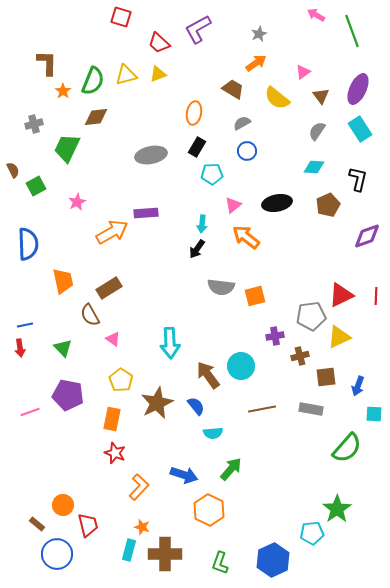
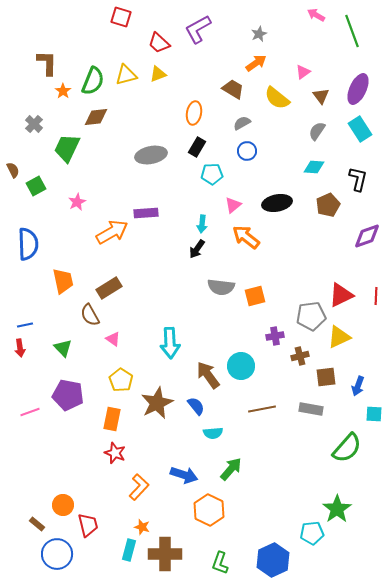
gray cross at (34, 124): rotated 30 degrees counterclockwise
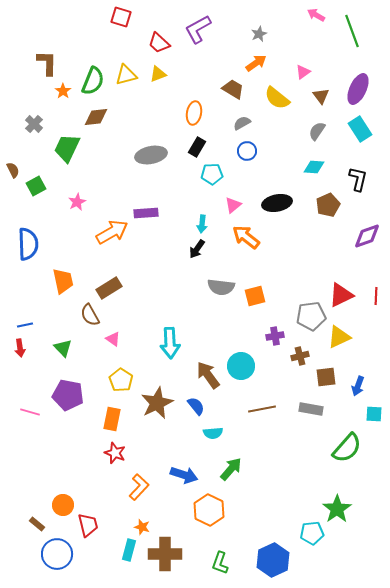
pink line at (30, 412): rotated 36 degrees clockwise
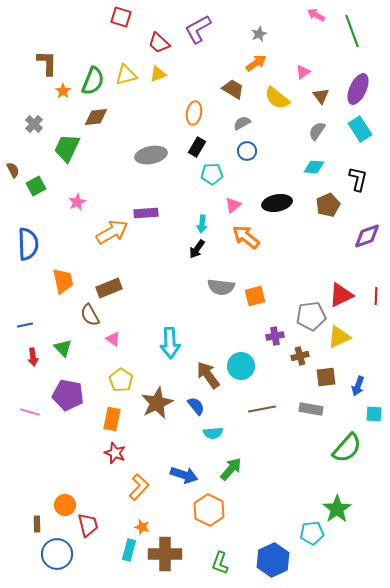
brown rectangle at (109, 288): rotated 10 degrees clockwise
red arrow at (20, 348): moved 13 px right, 9 px down
orange circle at (63, 505): moved 2 px right
brown rectangle at (37, 524): rotated 49 degrees clockwise
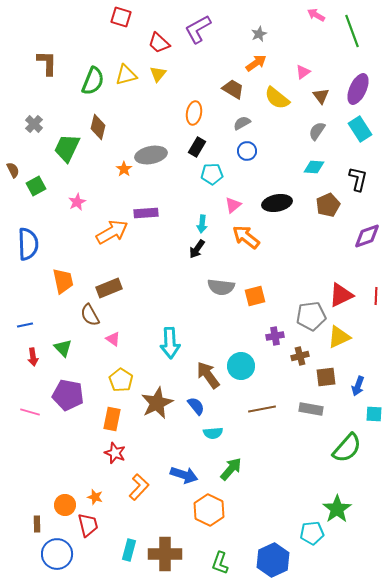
yellow triangle at (158, 74): rotated 30 degrees counterclockwise
orange star at (63, 91): moved 61 px right, 78 px down
brown diamond at (96, 117): moved 2 px right, 10 px down; rotated 70 degrees counterclockwise
orange star at (142, 527): moved 47 px left, 30 px up
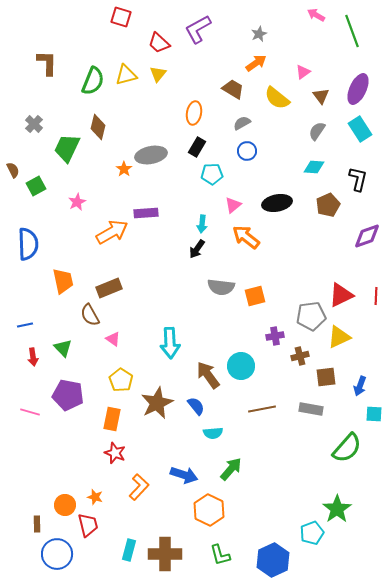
blue arrow at (358, 386): moved 2 px right
cyan pentagon at (312, 533): rotated 15 degrees counterclockwise
green L-shape at (220, 563): moved 8 px up; rotated 35 degrees counterclockwise
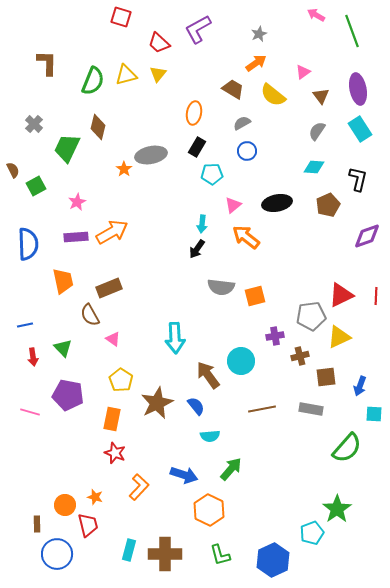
purple ellipse at (358, 89): rotated 36 degrees counterclockwise
yellow semicircle at (277, 98): moved 4 px left, 3 px up
purple rectangle at (146, 213): moved 70 px left, 24 px down
cyan arrow at (170, 343): moved 5 px right, 5 px up
cyan circle at (241, 366): moved 5 px up
cyan semicircle at (213, 433): moved 3 px left, 3 px down
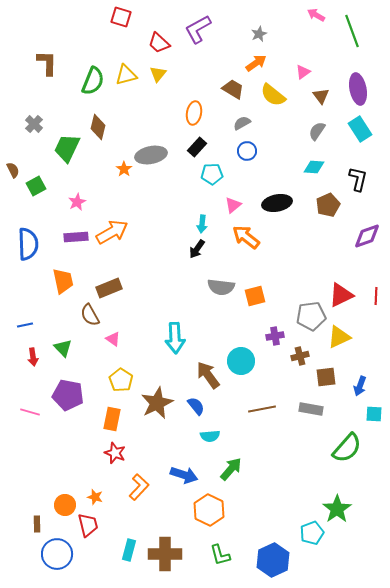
black rectangle at (197, 147): rotated 12 degrees clockwise
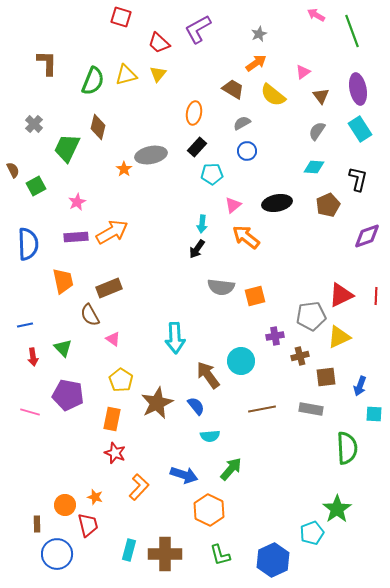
green semicircle at (347, 448): rotated 44 degrees counterclockwise
